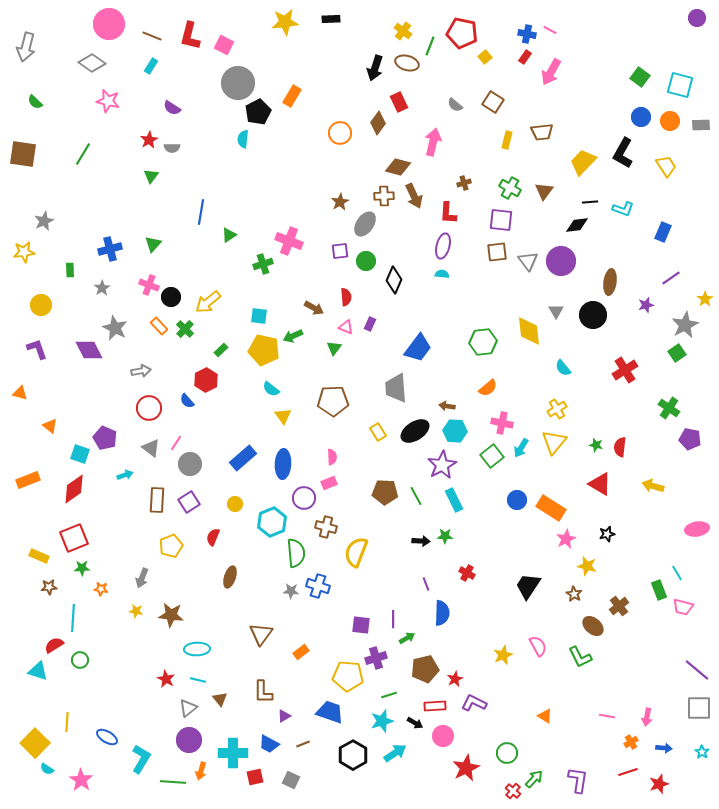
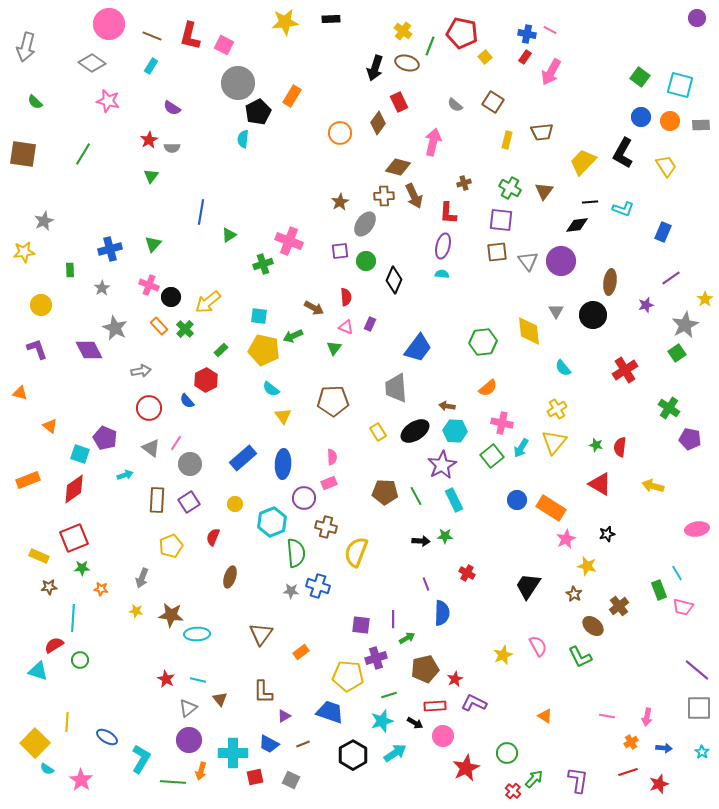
cyan ellipse at (197, 649): moved 15 px up
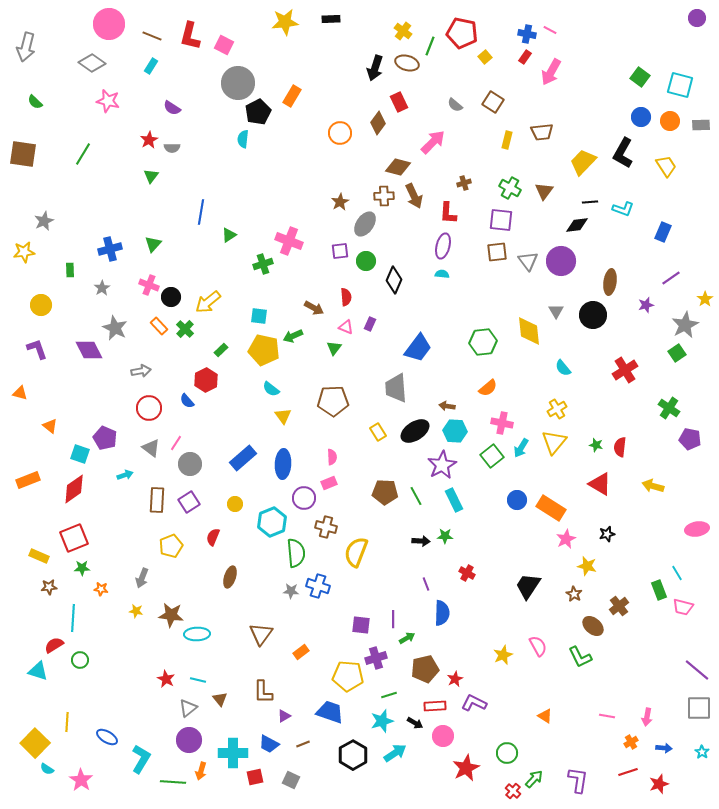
pink arrow at (433, 142): rotated 32 degrees clockwise
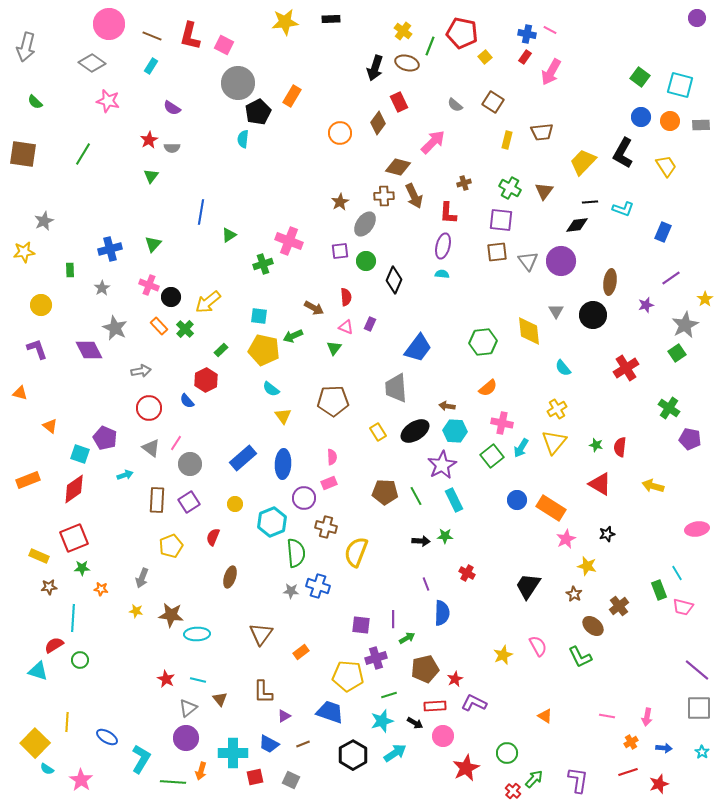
red cross at (625, 370): moved 1 px right, 2 px up
purple circle at (189, 740): moved 3 px left, 2 px up
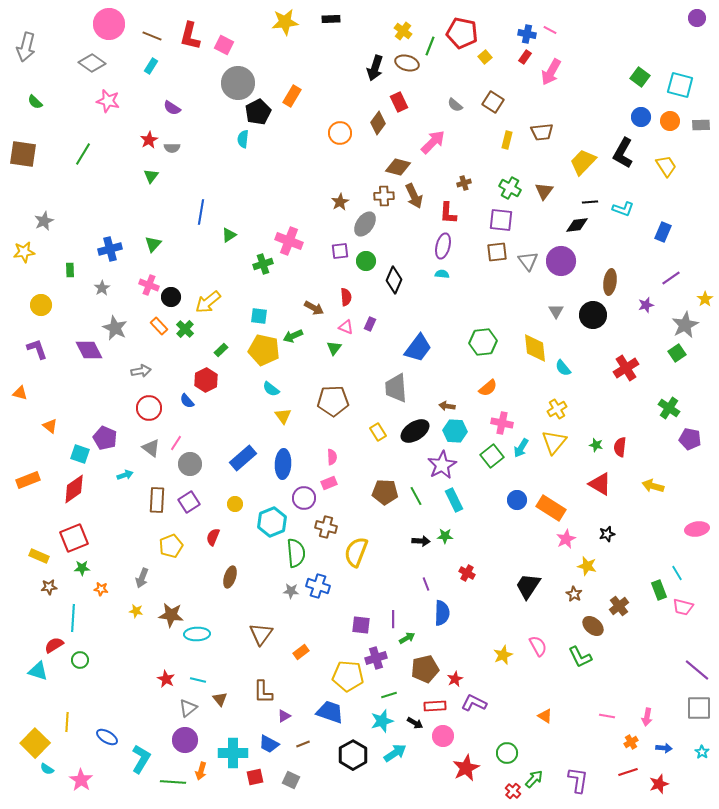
yellow diamond at (529, 331): moved 6 px right, 17 px down
purple circle at (186, 738): moved 1 px left, 2 px down
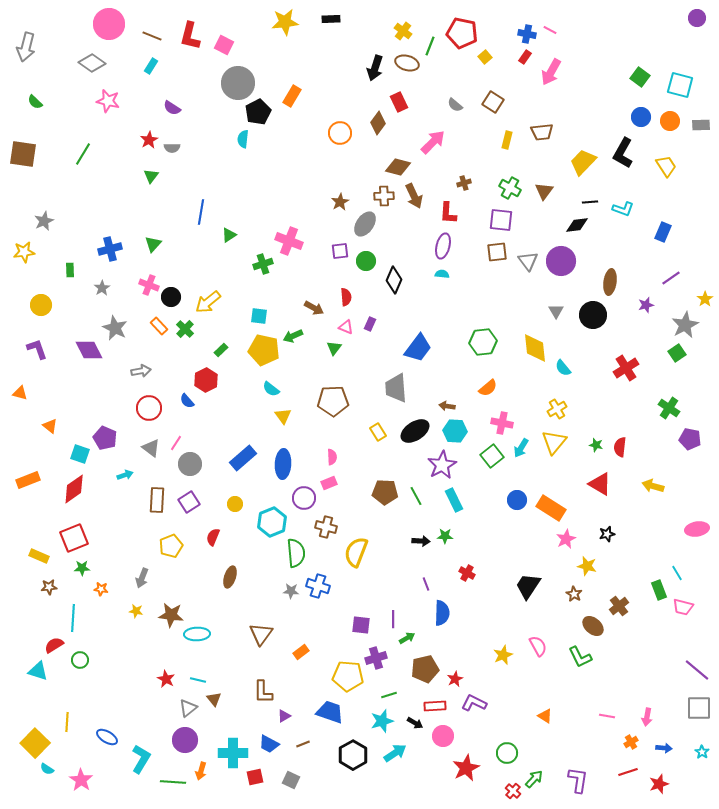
brown triangle at (220, 699): moved 6 px left
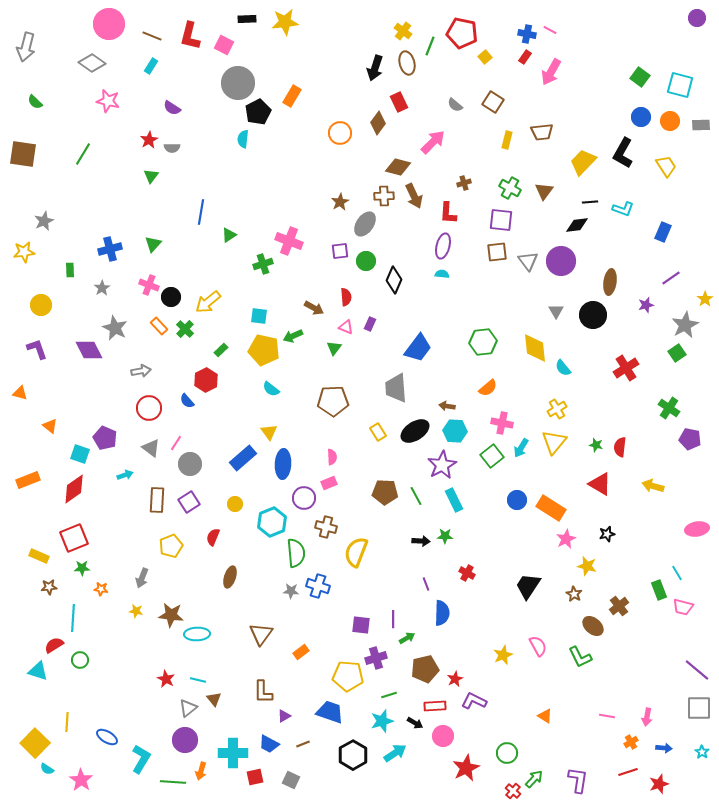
black rectangle at (331, 19): moved 84 px left
brown ellipse at (407, 63): rotated 60 degrees clockwise
yellow triangle at (283, 416): moved 14 px left, 16 px down
purple L-shape at (474, 703): moved 2 px up
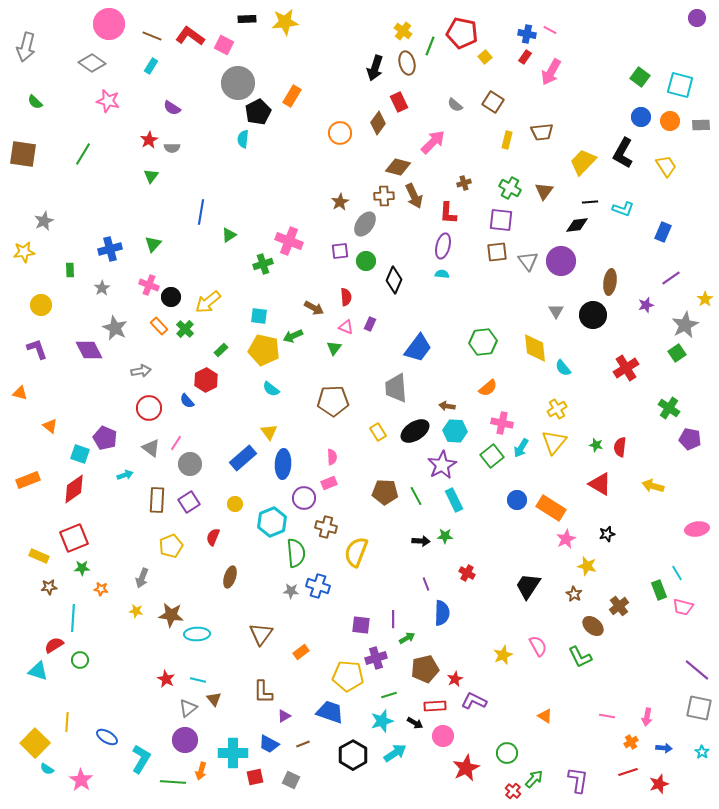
red L-shape at (190, 36): rotated 112 degrees clockwise
gray square at (699, 708): rotated 12 degrees clockwise
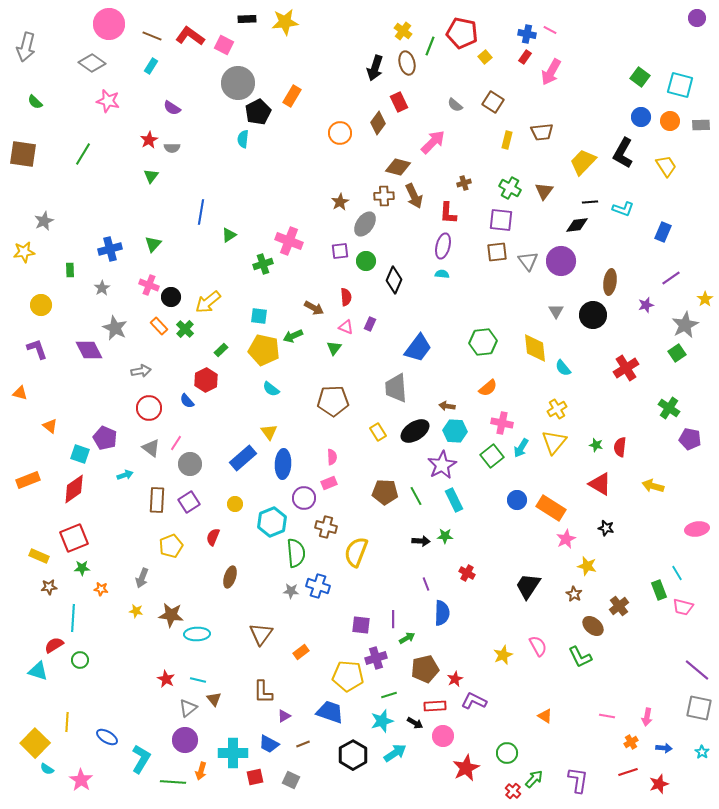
black star at (607, 534): moved 1 px left, 6 px up; rotated 28 degrees clockwise
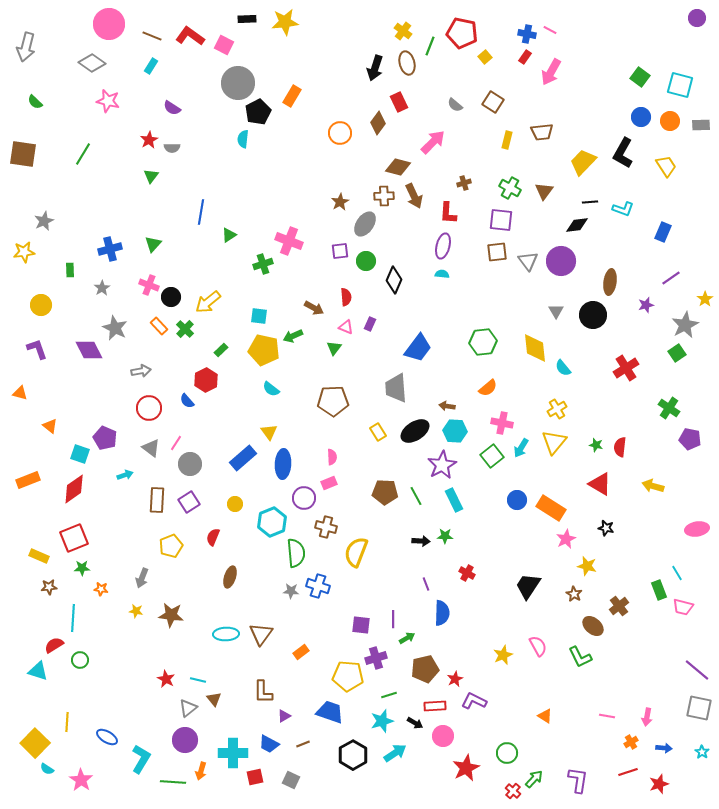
cyan ellipse at (197, 634): moved 29 px right
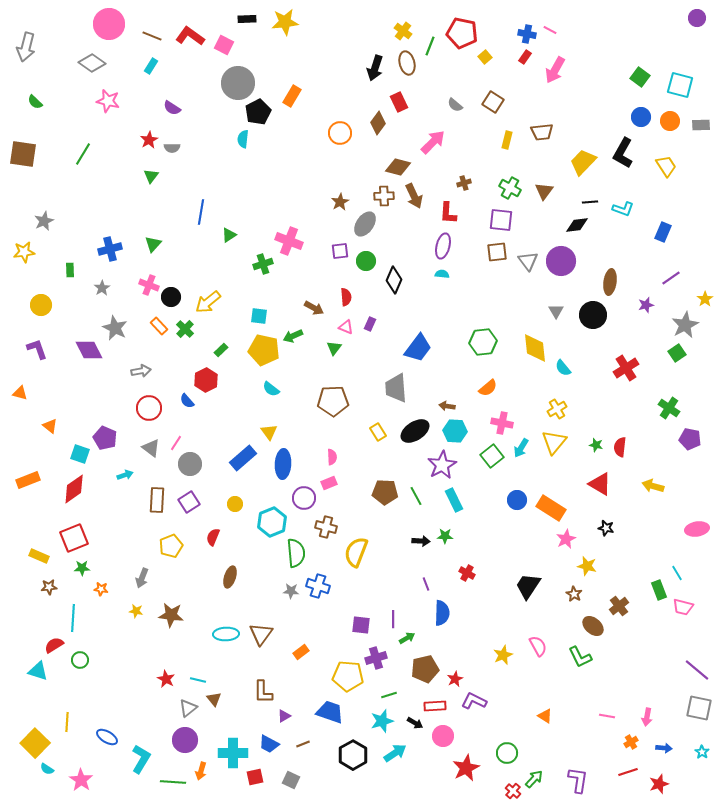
pink arrow at (551, 72): moved 4 px right, 2 px up
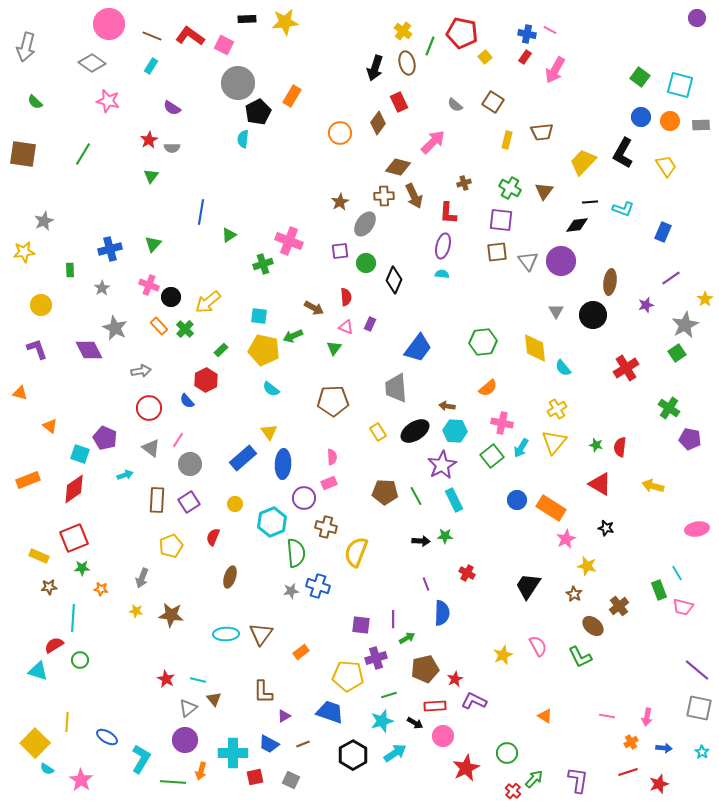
green circle at (366, 261): moved 2 px down
pink line at (176, 443): moved 2 px right, 3 px up
gray star at (291, 591): rotated 14 degrees counterclockwise
